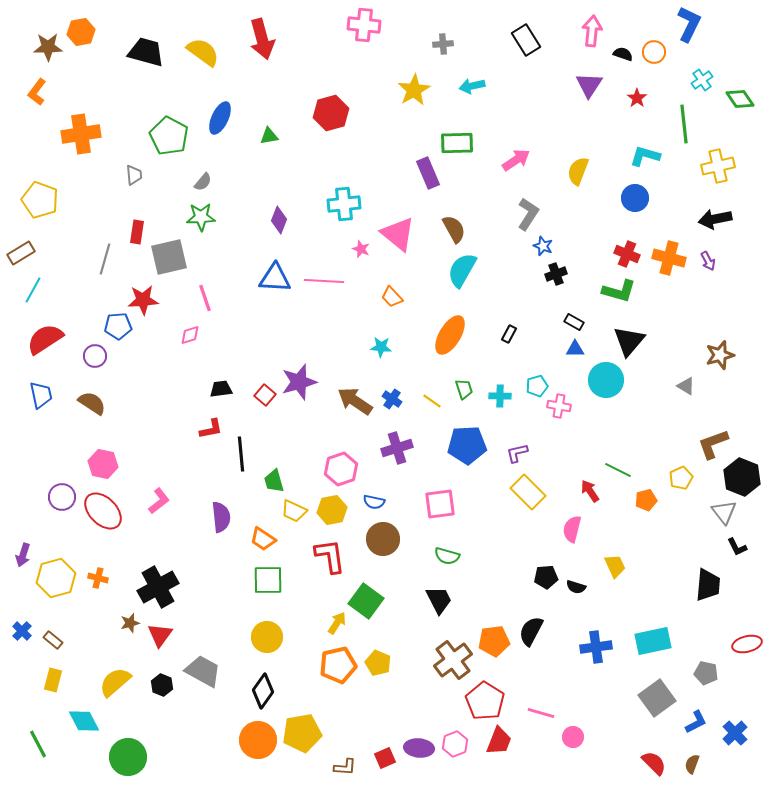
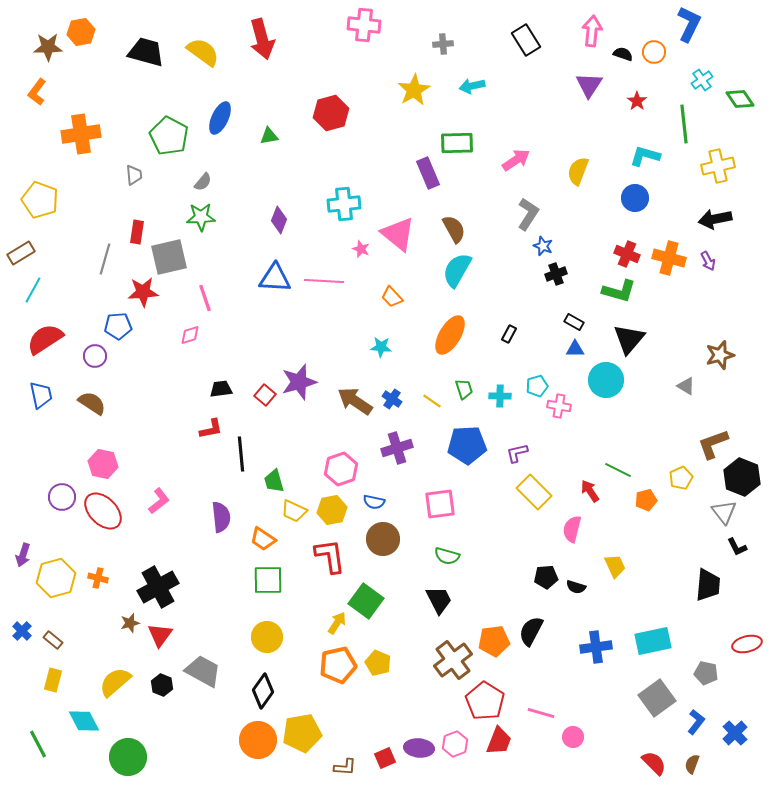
red star at (637, 98): moved 3 px down
cyan semicircle at (462, 270): moved 5 px left
red star at (143, 300): moved 8 px up
black triangle at (629, 341): moved 2 px up
yellow rectangle at (528, 492): moved 6 px right
blue L-shape at (696, 722): rotated 25 degrees counterclockwise
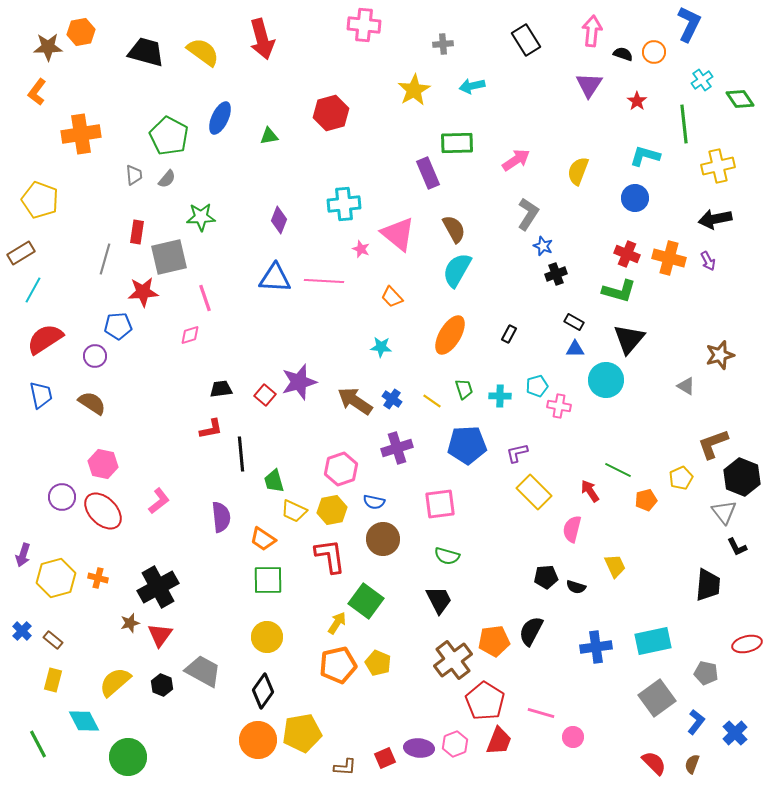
gray semicircle at (203, 182): moved 36 px left, 3 px up
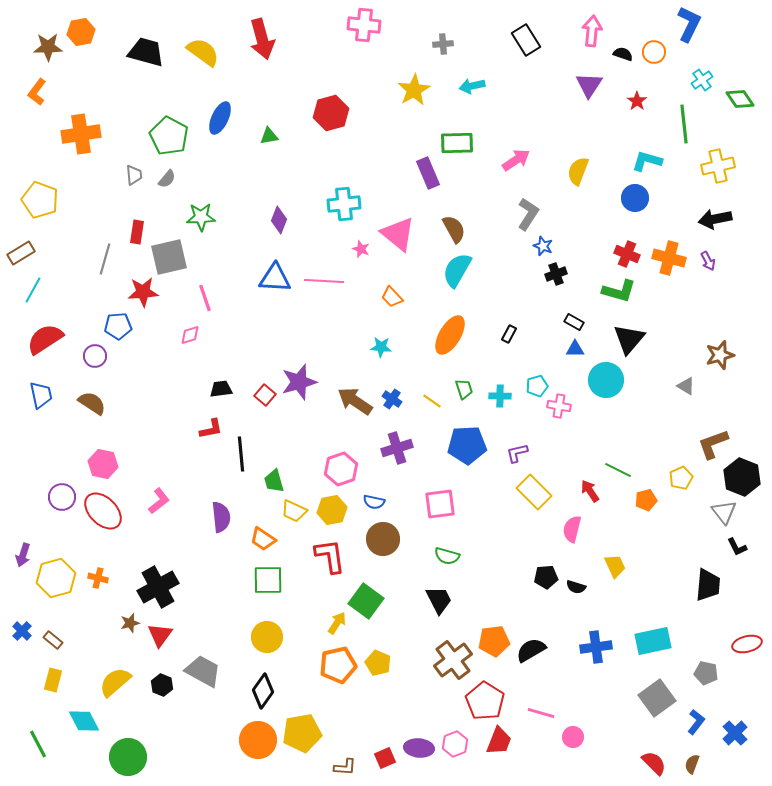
cyan L-shape at (645, 156): moved 2 px right, 5 px down
black semicircle at (531, 631): moved 19 px down; rotated 32 degrees clockwise
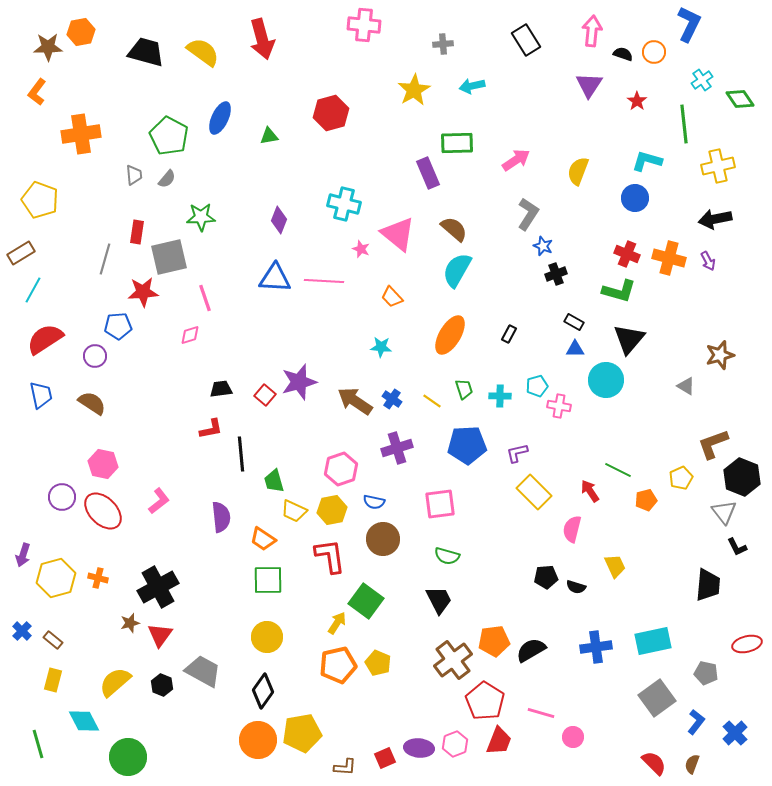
cyan cross at (344, 204): rotated 20 degrees clockwise
brown semicircle at (454, 229): rotated 20 degrees counterclockwise
green line at (38, 744): rotated 12 degrees clockwise
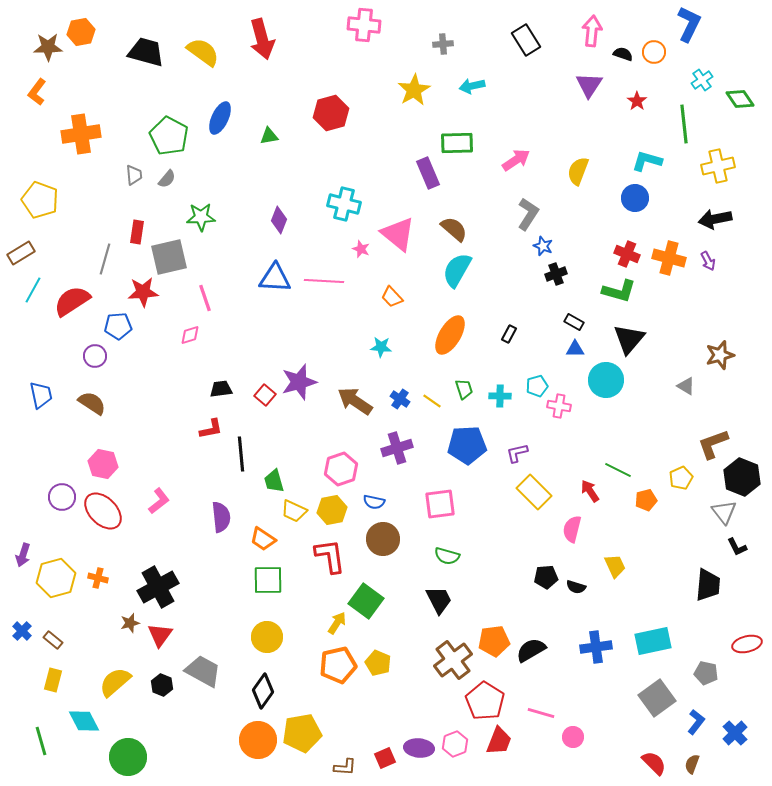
red semicircle at (45, 339): moved 27 px right, 38 px up
blue cross at (392, 399): moved 8 px right
green line at (38, 744): moved 3 px right, 3 px up
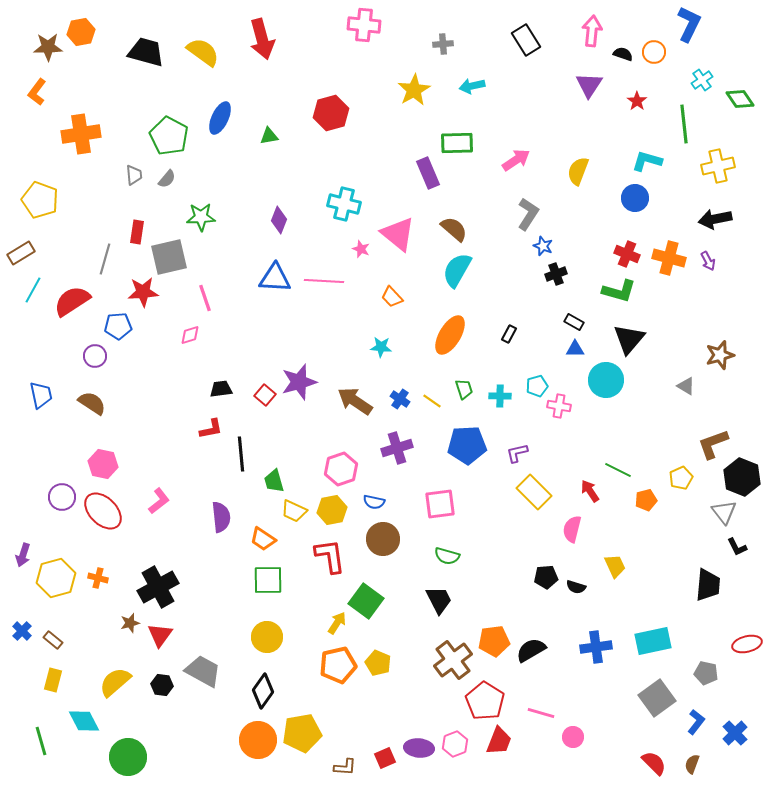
black hexagon at (162, 685): rotated 15 degrees counterclockwise
